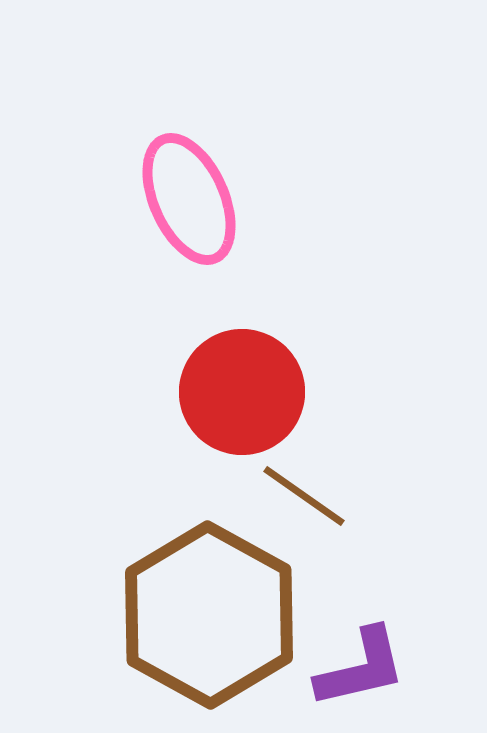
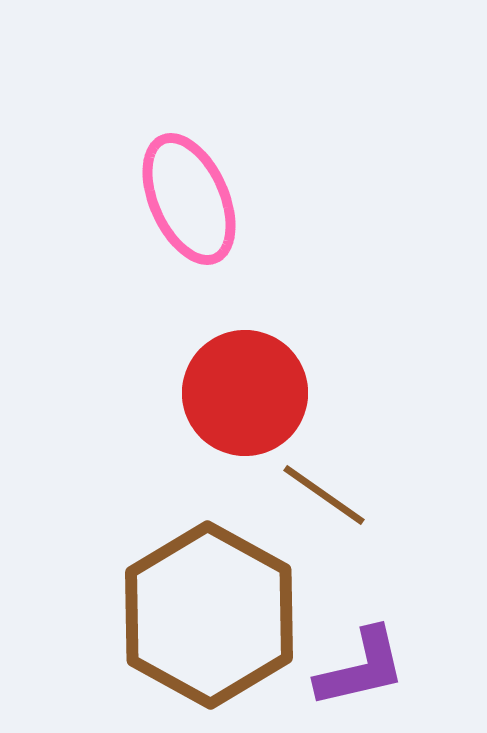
red circle: moved 3 px right, 1 px down
brown line: moved 20 px right, 1 px up
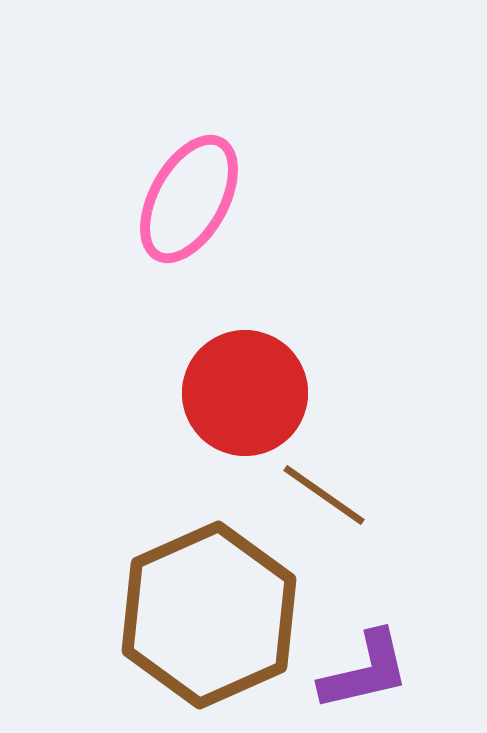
pink ellipse: rotated 53 degrees clockwise
brown hexagon: rotated 7 degrees clockwise
purple L-shape: moved 4 px right, 3 px down
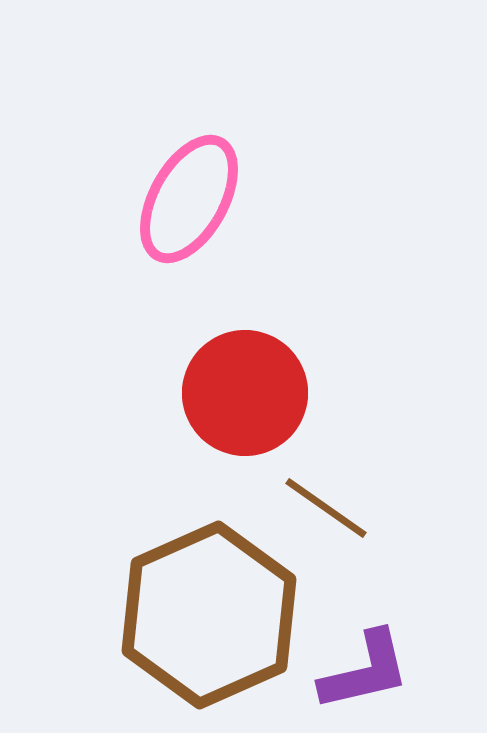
brown line: moved 2 px right, 13 px down
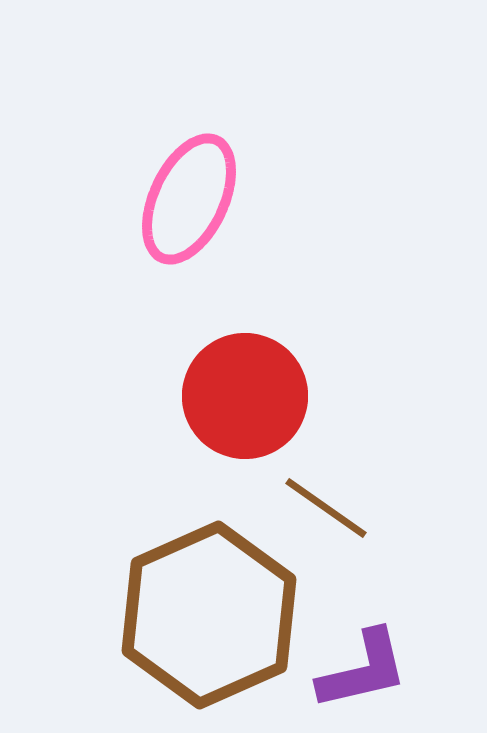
pink ellipse: rotated 4 degrees counterclockwise
red circle: moved 3 px down
purple L-shape: moved 2 px left, 1 px up
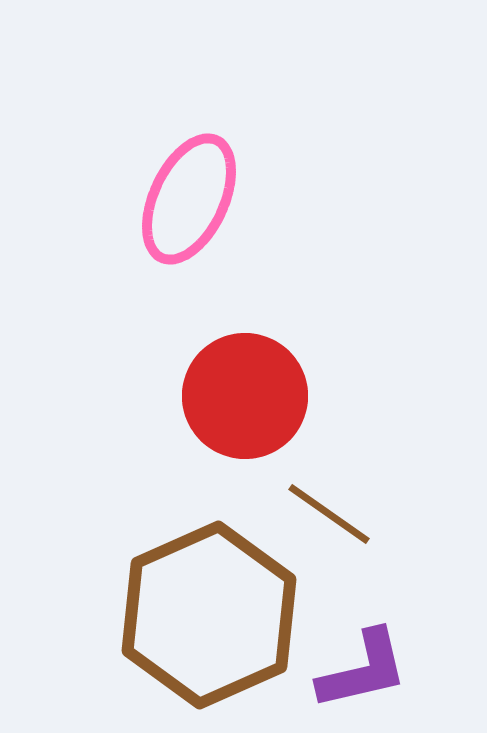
brown line: moved 3 px right, 6 px down
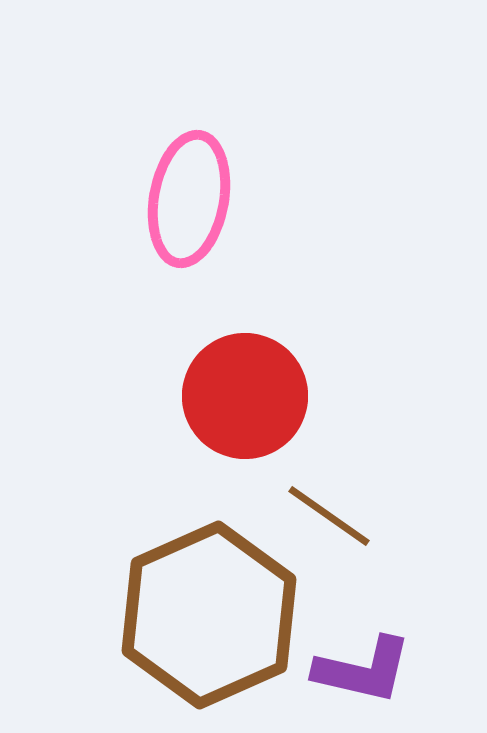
pink ellipse: rotated 15 degrees counterclockwise
brown line: moved 2 px down
purple L-shape: rotated 26 degrees clockwise
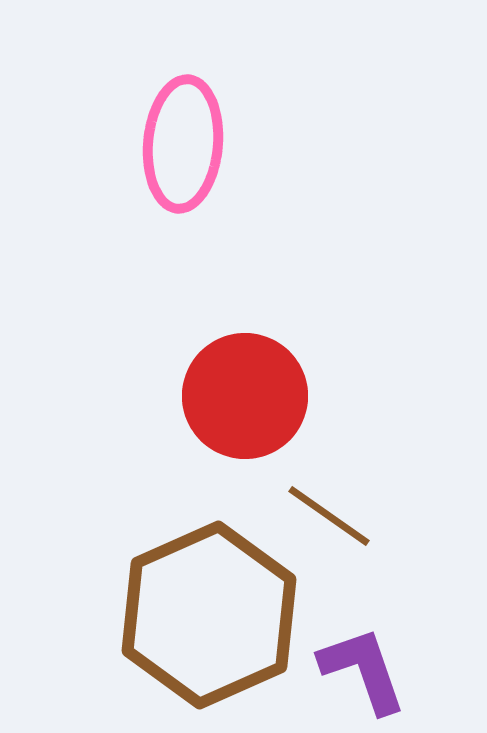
pink ellipse: moved 6 px left, 55 px up; rotated 5 degrees counterclockwise
purple L-shape: rotated 122 degrees counterclockwise
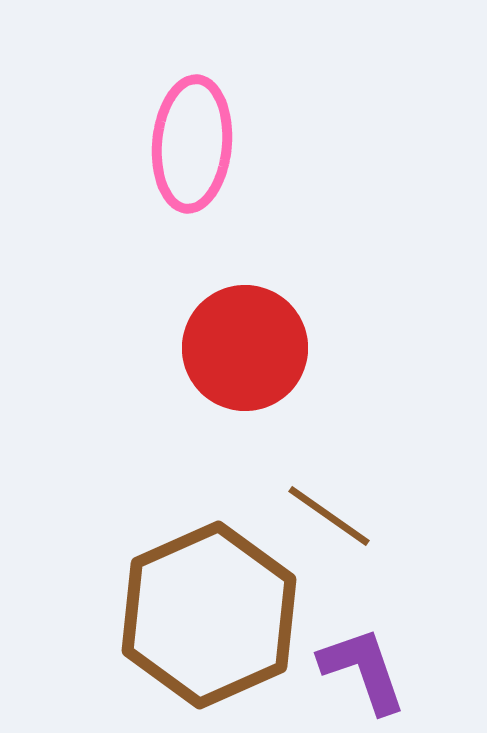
pink ellipse: moved 9 px right
red circle: moved 48 px up
